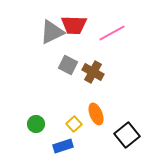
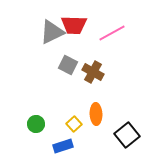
orange ellipse: rotated 20 degrees clockwise
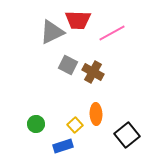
red trapezoid: moved 4 px right, 5 px up
yellow square: moved 1 px right, 1 px down
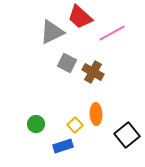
red trapezoid: moved 2 px right, 3 px up; rotated 40 degrees clockwise
gray square: moved 1 px left, 2 px up
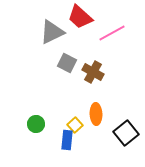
black square: moved 1 px left, 2 px up
blue rectangle: moved 4 px right, 6 px up; rotated 66 degrees counterclockwise
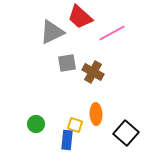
gray square: rotated 36 degrees counterclockwise
yellow square: rotated 28 degrees counterclockwise
black square: rotated 10 degrees counterclockwise
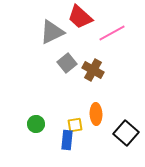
gray square: rotated 30 degrees counterclockwise
brown cross: moved 2 px up
yellow square: rotated 28 degrees counterclockwise
